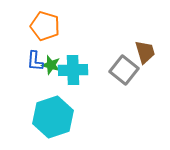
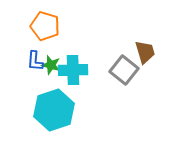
cyan hexagon: moved 1 px right, 7 px up
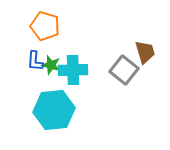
cyan hexagon: rotated 12 degrees clockwise
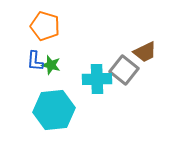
brown trapezoid: rotated 80 degrees clockwise
cyan cross: moved 24 px right, 9 px down
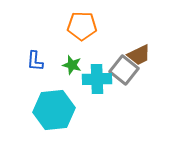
orange pentagon: moved 37 px right; rotated 16 degrees counterclockwise
brown trapezoid: moved 6 px left, 3 px down
green star: moved 21 px right
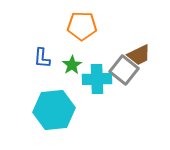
blue L-shape: moved 7 px right, 3 px up
green star: rotated 24 degrees clockwise
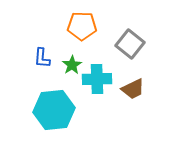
brown trapezoid: moved 6 px left, 34 px down
gray square: moved 6 px right, 26 px up
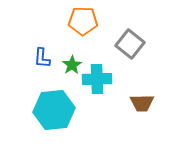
orange pentagon: moved 1 px right, 5 px up
brown trapezoid: moved 9 px right, 14 px down; rotated 25 degrees clockwise
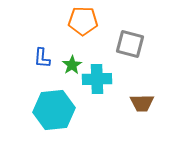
gray square: rotated 24 degrees counterclockwise
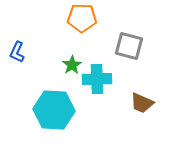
orange pentagon: moved 1 px left, 3 px up
gray square: moved 1 px left, 2 px down
blue L-shape: moved 25 px left, 6 px up; rotated 20 degrees clockwise
brown trapezoid: rotated 25 degrees clockwise
cyan hexagon: rotated 9 degrees clockwise
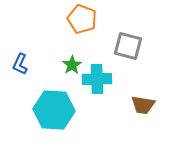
orange pentagon: moved 1 px down; rotated 20 degrees clockwise
gray square: moved 1 px left
blue L-shape: moved 3 px right, 12 px down
brown trapezoid: moved 1 px right, 2 px down; rotated 15 degrees counterclockwise
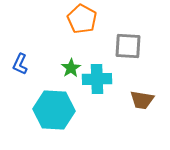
orange pentagon: rotated 8 degrees clockwise
gray square: rotated 12 degrees counterclockwise
green star: moved 1 px left, 3 px down
brown trapezoid: moved 1 px left, 5 px up
